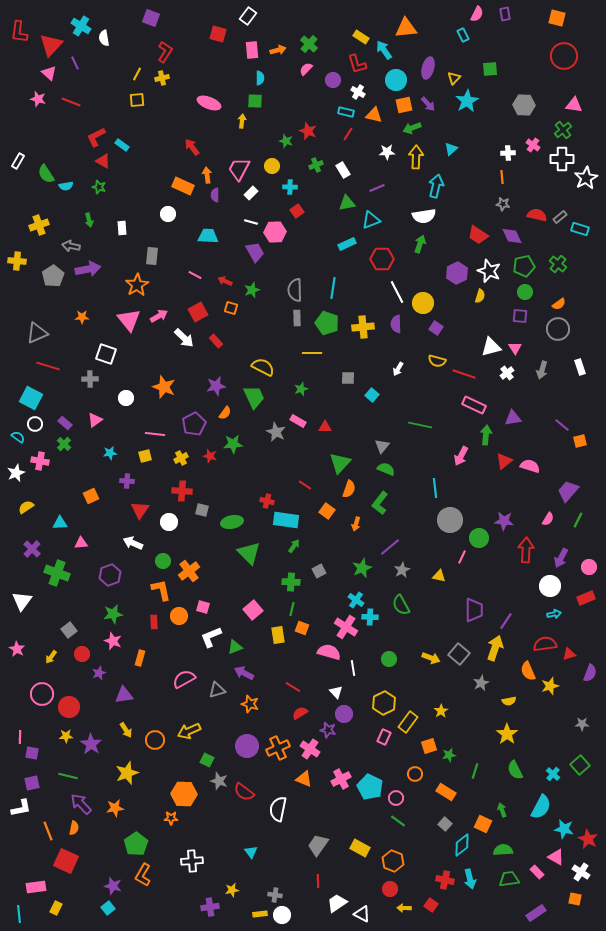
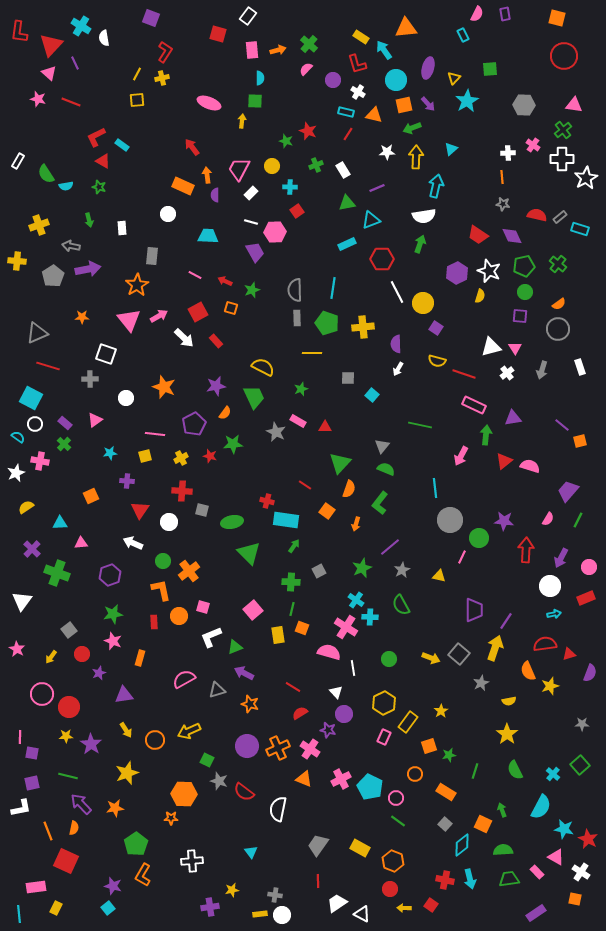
purple semicircle at (396, 324): moved 20 px down
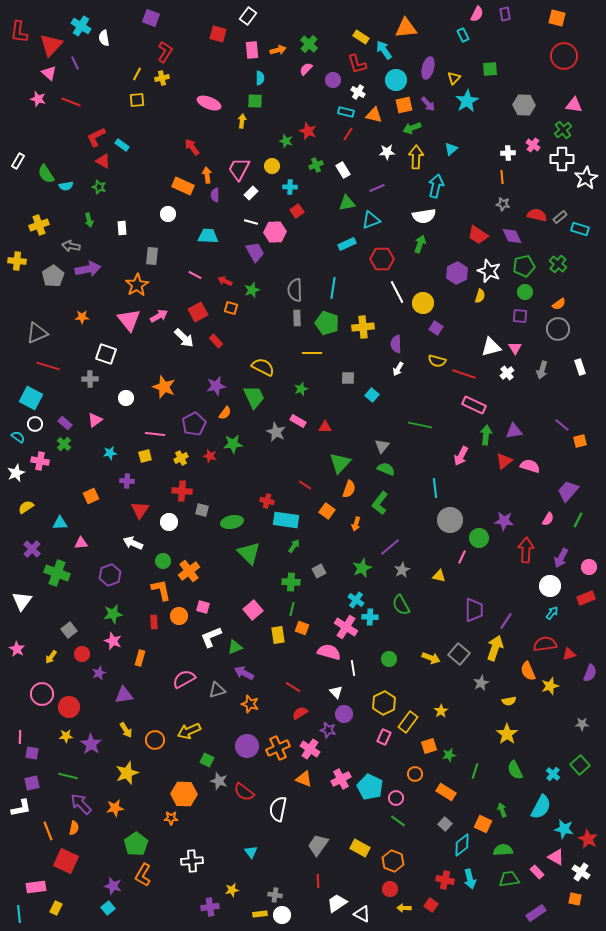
purple triangle at (513, 418): moved 1 px right, 13 px down
cyan arrow at (554, 614): moved 2 px left, 1 px up; rotated 40 degrees counterclockwise
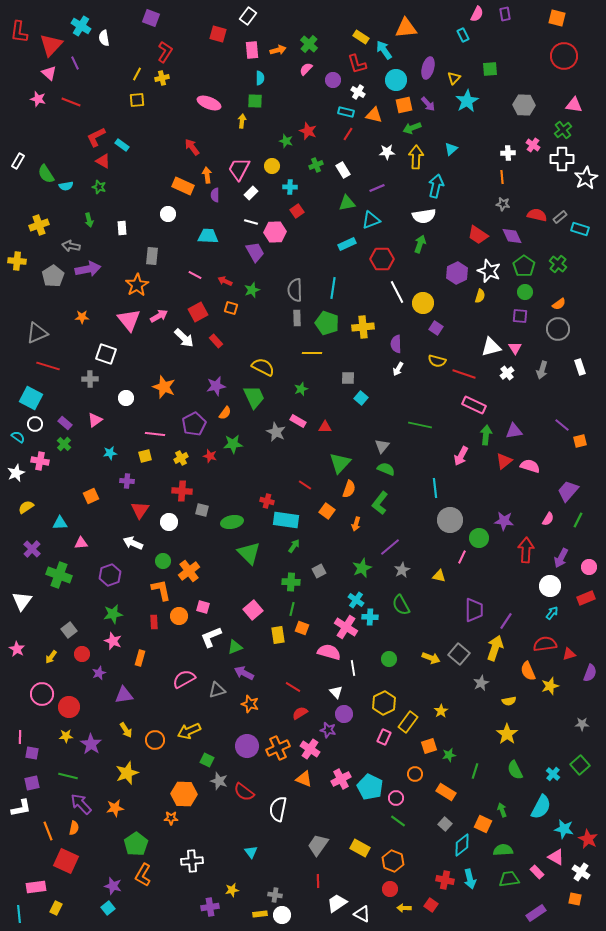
green pentagon at (524, 266): rotated 25 degrees counterclockwise
cyan square at (372, 395): moved 11 px left, 3 px down
green cross at (57, 573): moved 2 px right, 2 px down
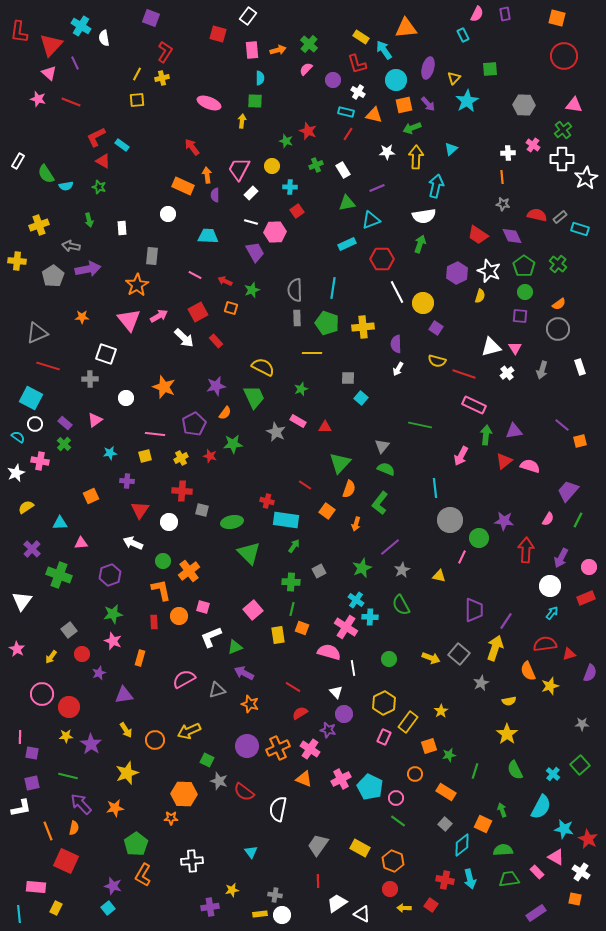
pink rectangle at (36, 887): rotated 12 degrees clockwise
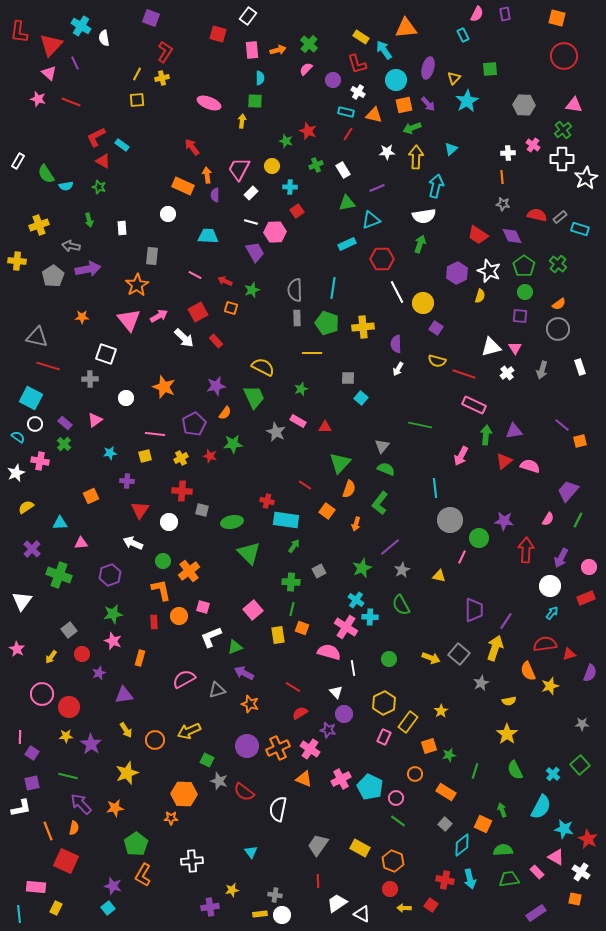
gray triangle at (37, 333): moved 4 px down; rotated 35 degrees clockwise
purple square at (32, 753): rotated 24 degrees clockwise
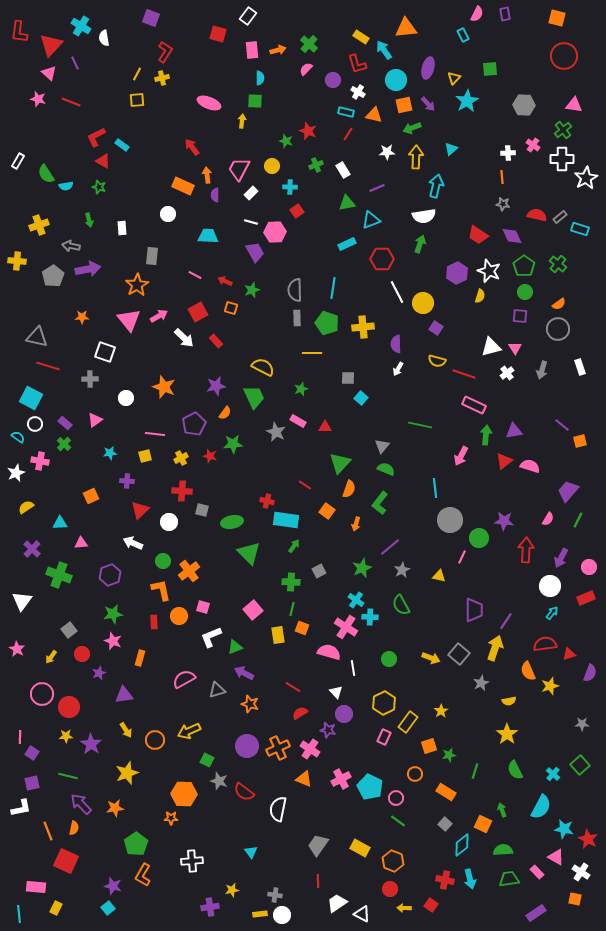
white square at (106, 354): moved 1 px left, 2 px up
red triangle at (140, 510): rotated 12 degrees clockwise
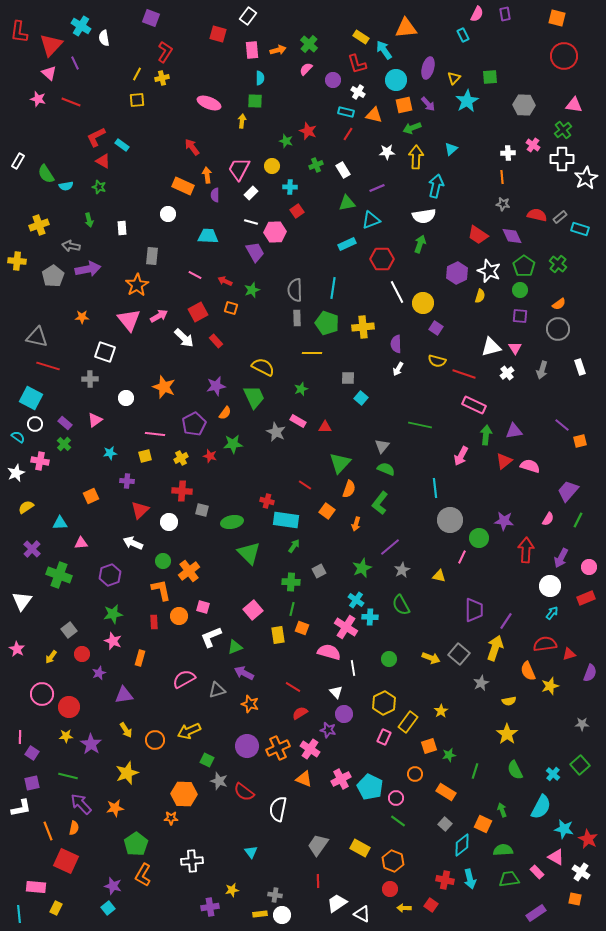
green square at (490, 69): moved 8 px down
green circle at (525, 292): moved 5 px left, 2 px up
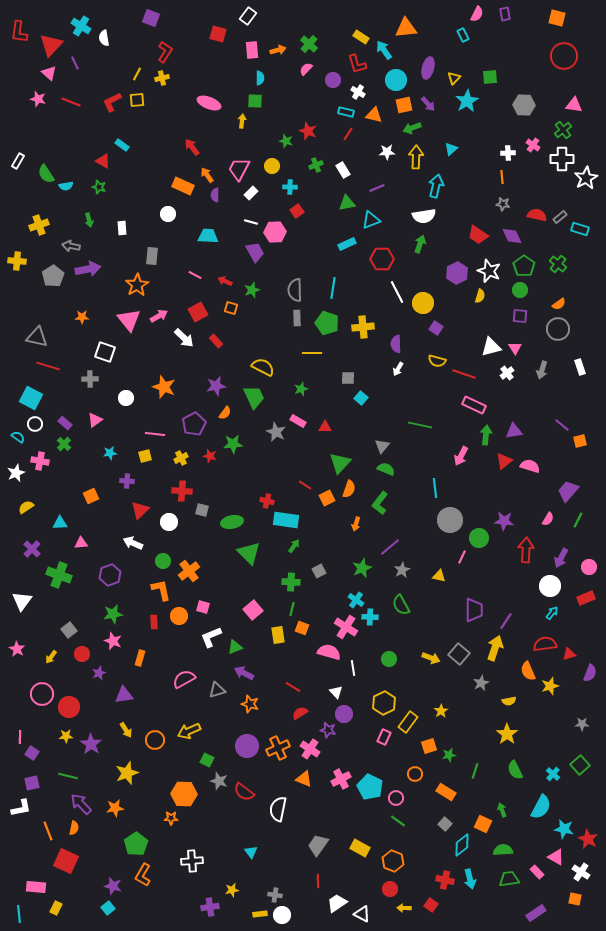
red L-shape at (96, 137): moved 16 px right, 35 px up
orange arrow at (207, 175): rotated 28 degrees counterclockwise
orange square at (327, 511): moved 13 px up; rotated 28 degrees clockwise
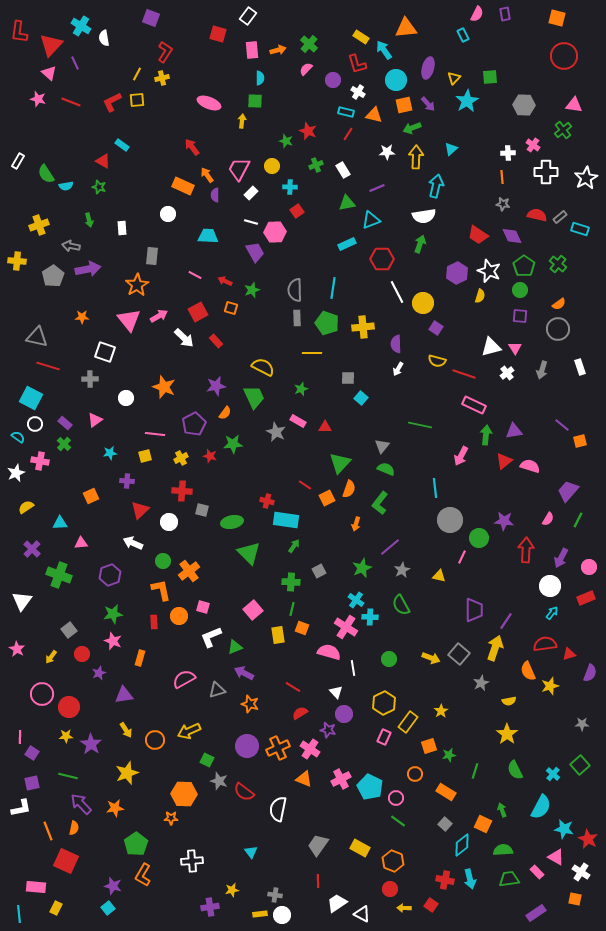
white cross at (562, 159): moved 16 px left, 13 px down
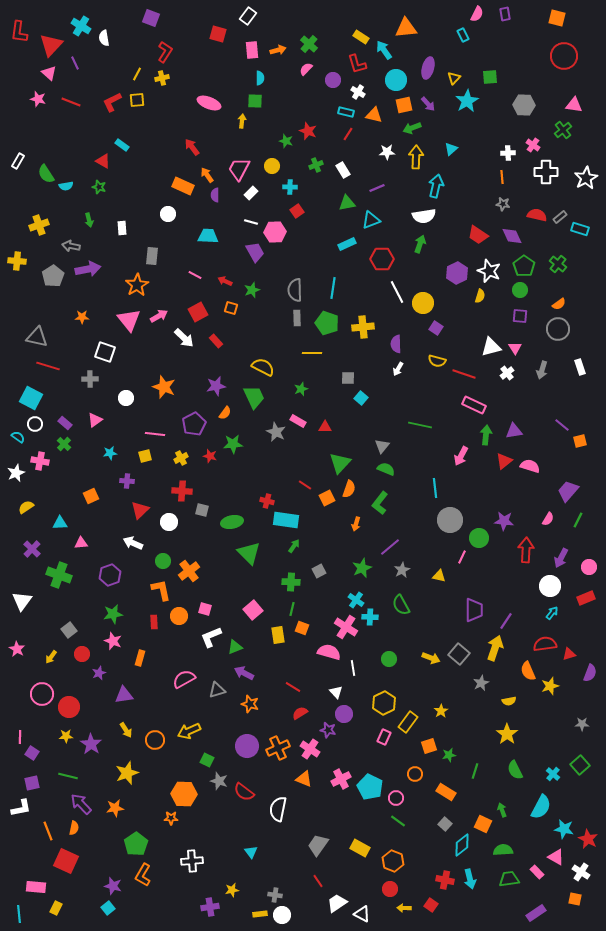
pink square at (203, 607): moved 2 px right, 2 px down
red line at (318, 881): rotated 32 degrees counterclockwise
